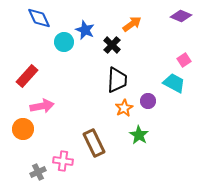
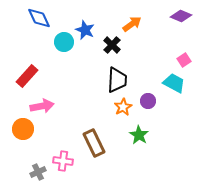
orange star: moved 1 px left, 1 px up
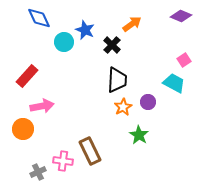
purple circle: moved 1 px down
brown rectangle: moved 4 px left, 8 px down
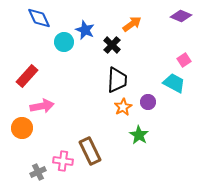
orange circle: moved 1 px left, 1 px up
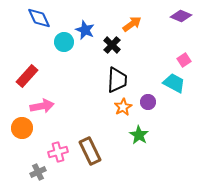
pink cross: moved 5 px left, 9 px up; rotated 24 degrees counterclockwise
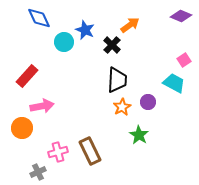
orange arrow: moved 2 px left, 1 px down
orange star: moved 1 px left
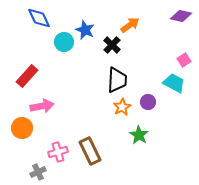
purple diamond: rotated 10 degrees counterclockwise
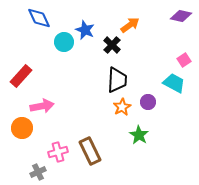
red rectangle: moved 6 px left
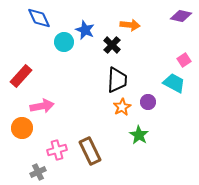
orange arrow: rotated 42 degrees clockwise
pink cross: moved 1 px left, 2 px up
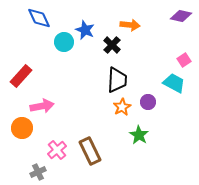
pink cross: rotated 24 degrees counterclockwise
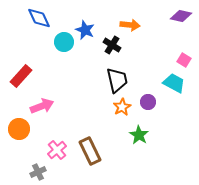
black cross: rotated 12 degrees counterclockwise
pink square: rotated 24 degrees counterclockwise
black trapezoid: rotated 16 degrees counterclockwise
pink arrow: rotated 10 degrees counterclockwise
orange circle: moved 3 px left, 1 px down
